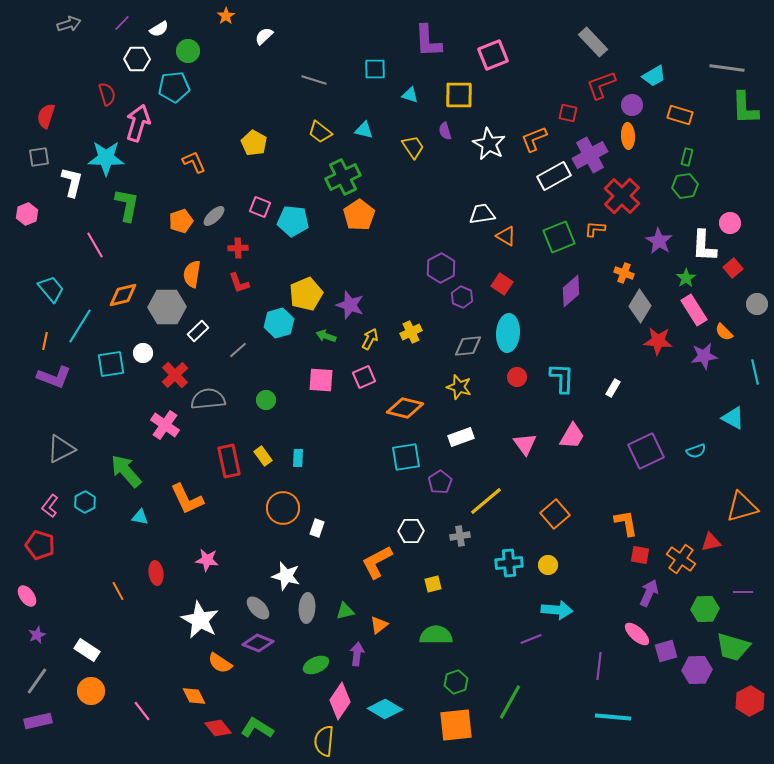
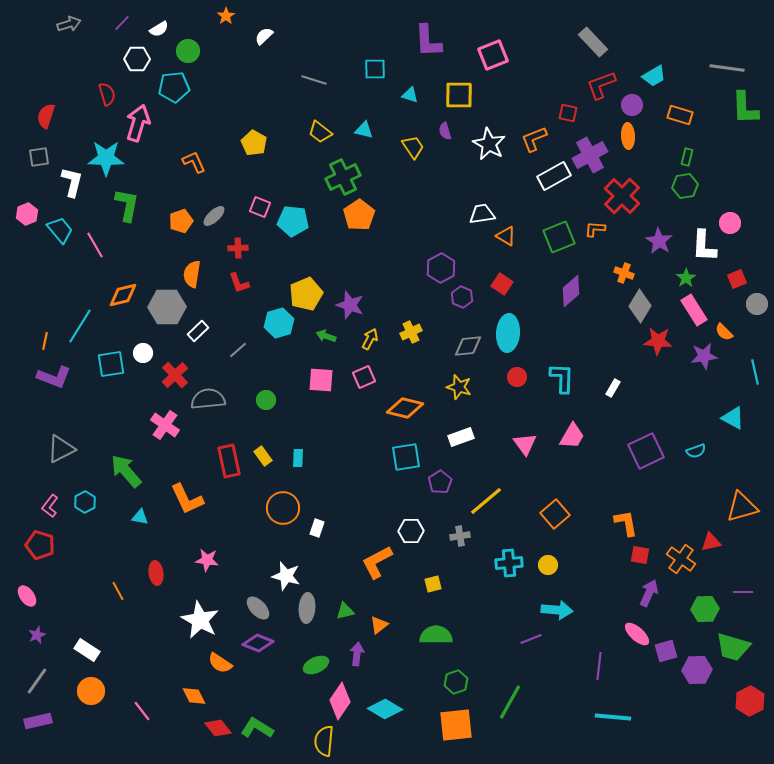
red square at (733, 268): moved 4 px right, 11 px down; rotated 18 degrees clockwise
cyan trapezoid at (51, 289): moved 9 px right, 59 px up
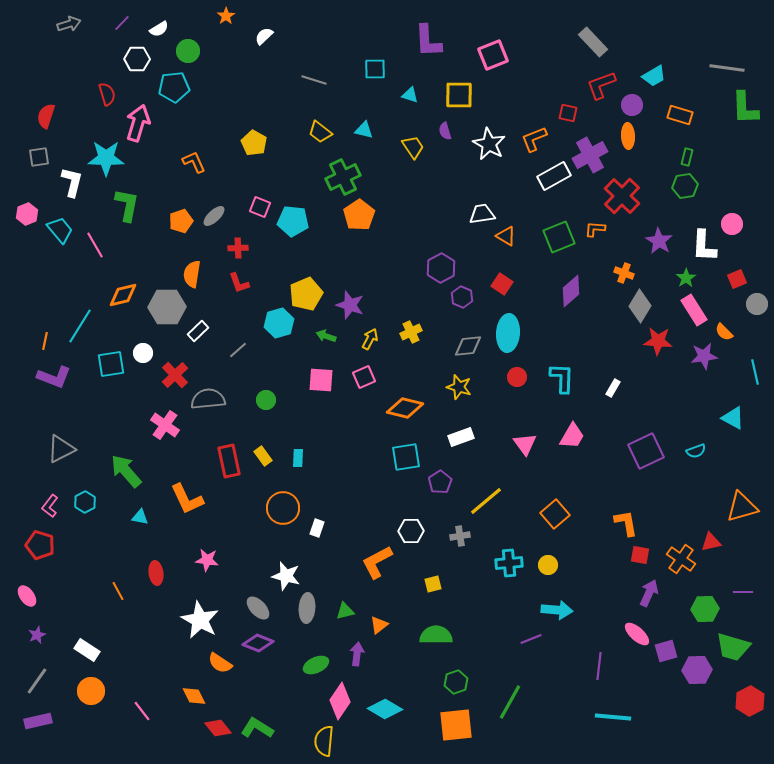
pink circle at (730, 223): moved 2 px right, 1 px down
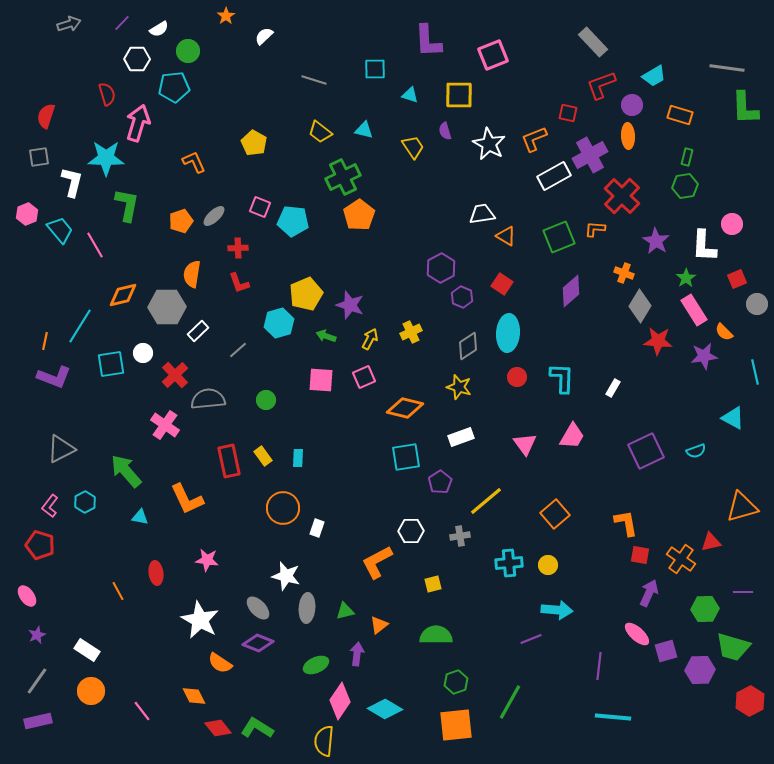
purple star at (659, 241): moved 3 px left
gray diamond at (468, 346): rotated 28 degrees counterclockwise
purple hexagon at (697, 670): moved 3 px right
